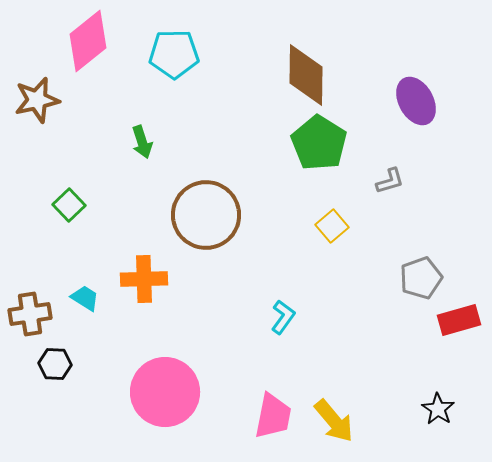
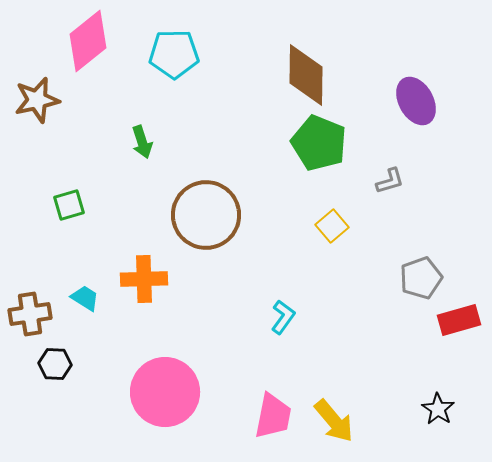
green pentagon: rotated 10 degrees counterclockwise
green square: rotated 28 degrees clockwise
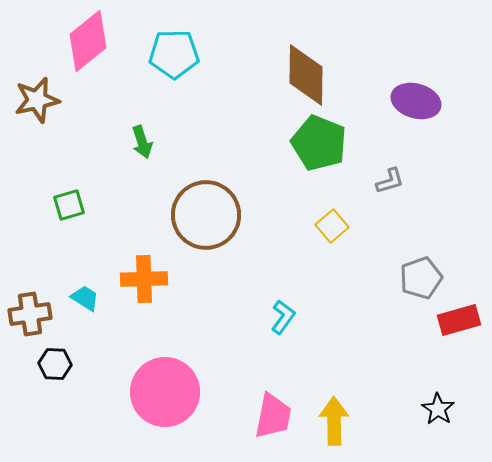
purple ellipse: rotated 45 degrees counterclockwise
yellow arrow: rotated 141 degrees counterclockwise
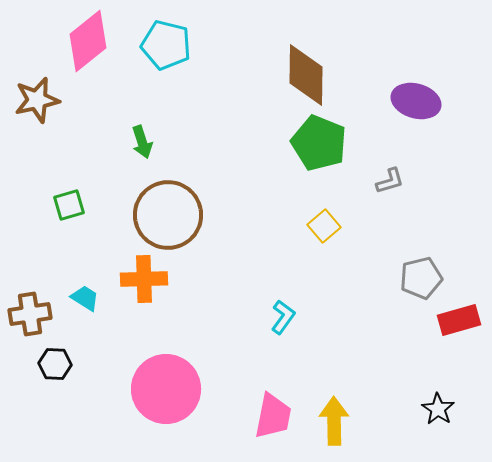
cyan pentagon: moved 8 px left, 9 px up; rotated 15 degrees clockwise
brown circle: moved 38 px left
yellow square: moved 8 px left
gray pentagon: rotated 6 degrees clockwise
pink circle: moved 1 px right, 3 px up
